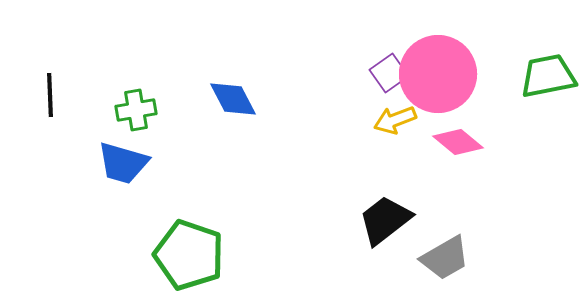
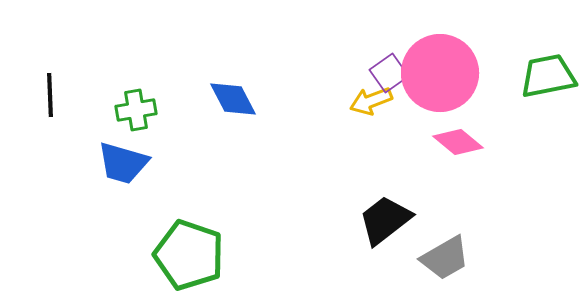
pink circle: moved 2 px right, 1 px up
yellow arrow: moved 24 px left, 19 px up
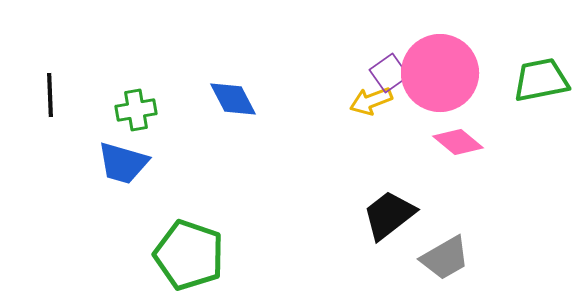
green trapezoid: moved 7 px left, 4 px down
black trapezoid: moved 4 px right, 5 px up
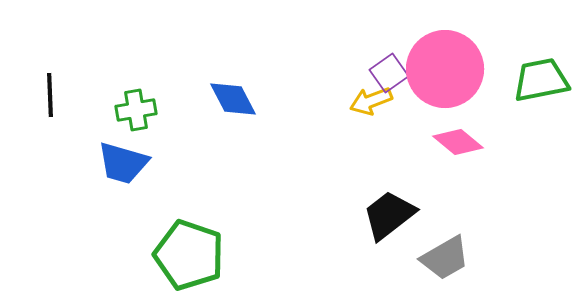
pink circle: moved 5 px right, 4 px up
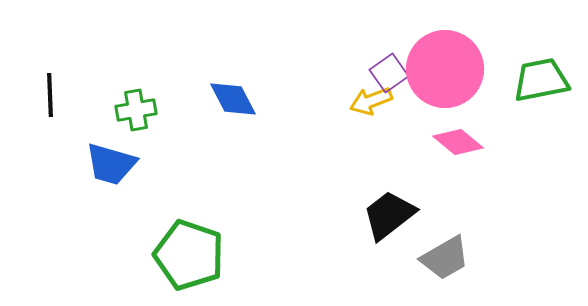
blue trapezoid: moved 12 px left, 1 px down
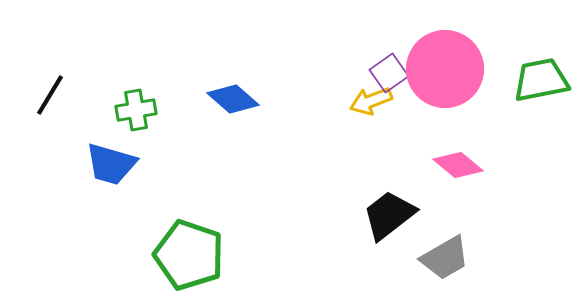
black line: rotated 33 degrees clockwise
blue diamond: rotated 21 degrees counterclockwise
pink diamond: moved 23 px down
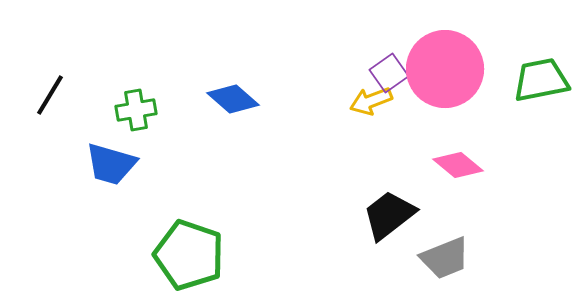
gray trapezoid: rotated 8 degrees clockwise
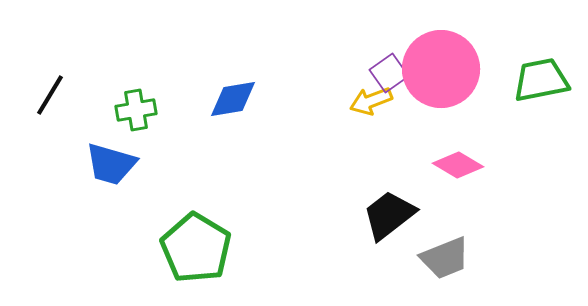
pink circle: moved 4 px left
blue diamond: rotated 51 degrees counterclockwise
pink diamond: rotated 9 degrees counterclockwise
green pentagon: moved 7 px right, 7 px up; rotated 12 degrees clockwise
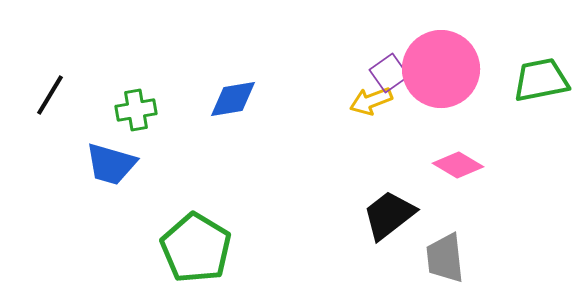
gray trapezoid: rotated 106 degrees clockwise
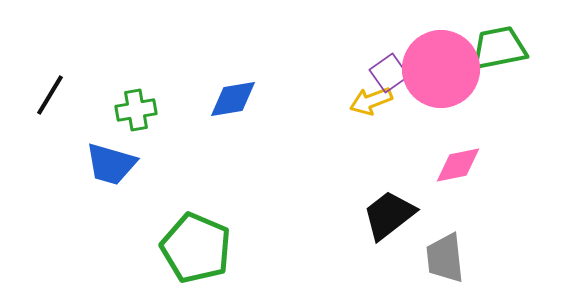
green trapezoid: moved 42 px left, 32 px up
pink diamond: rotated 42 degrees counterclockwise
green pentagon: rotated 8 degrees counterclockwise
